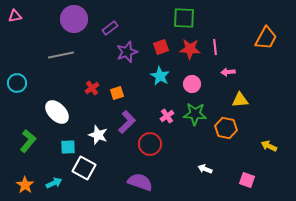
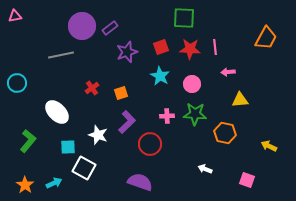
purple circle: moved 8 px right, 7 px down
orange square: moved 4 px right
pink cross: rotated 32 degrees clockwise
orange hexagon: moved 1 px left, 5 px down
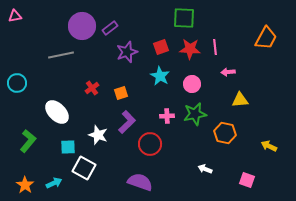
green star: rotated 15 degrees counterclockwise
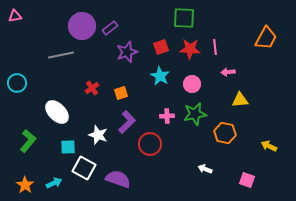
purple semicircle: moved 22 px left, 3 px up
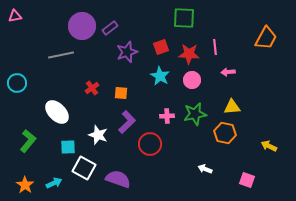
red star: moved 1 px left, 5 px down
pink circle: moved 4 px up
orange square: rotated 24 degrees clockwise
yellow triangle: moved 8 px left, 7 px down
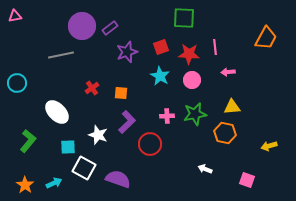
yellow arrow: rotated 42 degrees counterclockwise
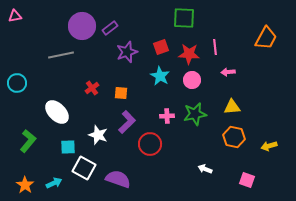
orange hexagon: moved 9 px right, 4 px down
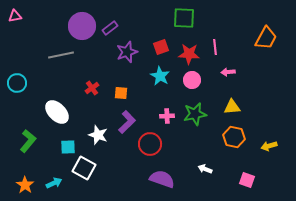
purple semicircle: moved 44 px right
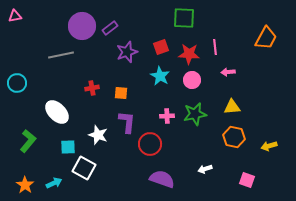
red cross: rotated 24 degrees clockwise
purple L-shape: rotated 40 degrees counterclockwise
white arrow: rotated 40 degrees counterclockwise
